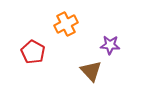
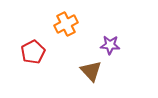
red pentagon: rotated 15 degrees clockwise
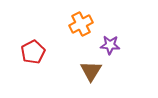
orange cross: moved 15 px right
brown triangle: rotated 15 degrees clockwise
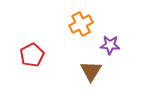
red pentagon: moved 1 px left, 3 px down
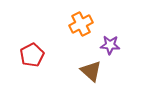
brown triangle: rotated 20 degrees counterclockwise
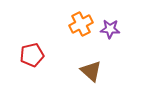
purple star: moved 16 px up
red pentagon: rotated 15 degrees clockwise
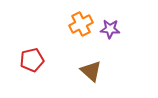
red pentagon: moved 5 px down
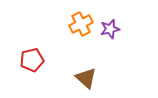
purple star: rotated 18 degrees counterclockwise
brown triangle: moved 5 px left, 7 px down
